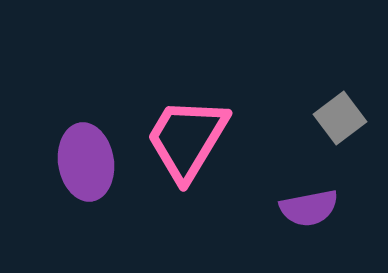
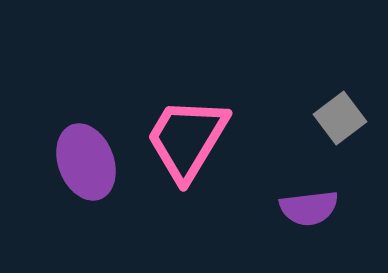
purple ellipse: rotated 12 degrees counterclockwise
purple semicircle: rotated 4 degrees clockwise
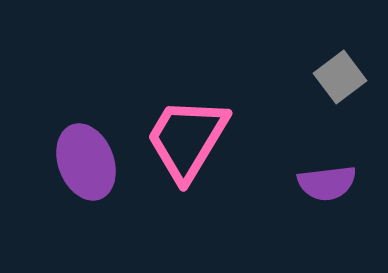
gray square: moved 41 px up
purple semicircle: moved 18 px right, 25 px up
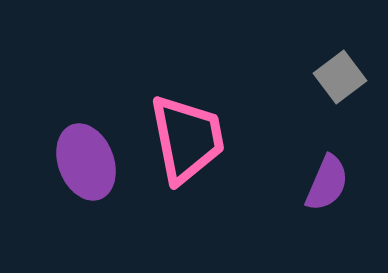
pink trapezoid: rotated 138 degrees clockwise
purple semicircle: rotated 60 degrees counterclockwise
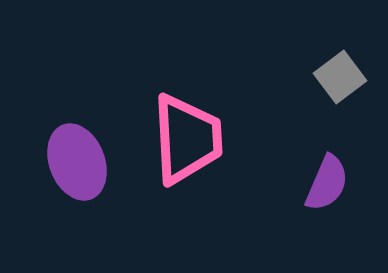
pink trapezoid: rotated 8 degrees clockwise
purple ellipse: moved 9 px left
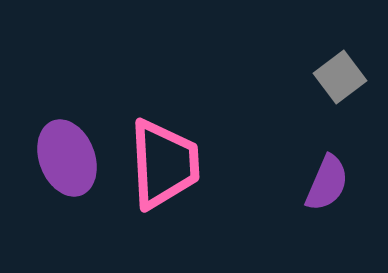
pink trapezoid: moved 23 px left, 25 px down
purple ellipse: moved 10 px left, 4 px up
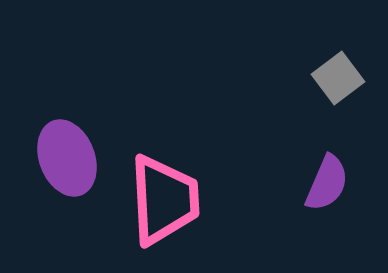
gray square: moved 2 px left, 1 px down
pink trapezoid: moved 36 px down
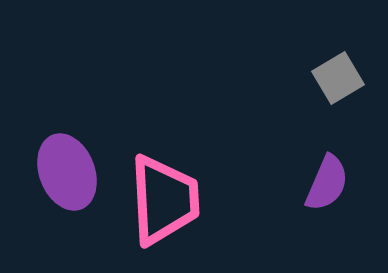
gray square: rotated 6 degrees clockwise
purple ellipse: moved 14 px down
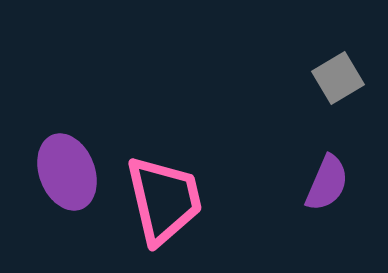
pink trapezoid: rotated 10 degrees counterclockwise
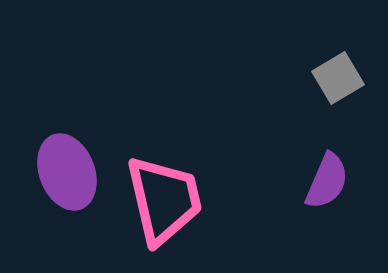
purple semicircle: moved 2 px up
